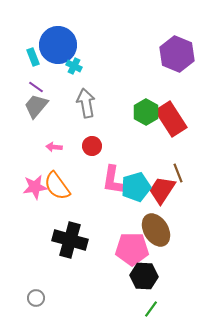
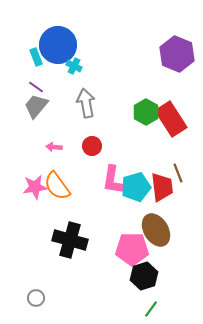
cyan rectangle: moved 3 px right
red trapezoid: moved 3 px up; rotated 140 degrees clockwise
black hexagon: rotated 20 degrees counterclockwise
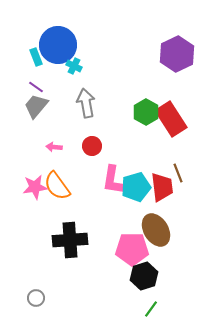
purple hexagon: rotated 12 degrees clockwise
black cross: rotated 20 degrees counterclockwise
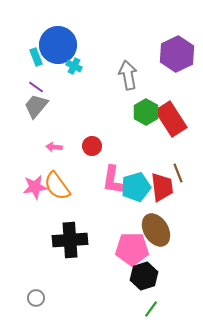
gray arrow: moved 42 px right, 28 px up
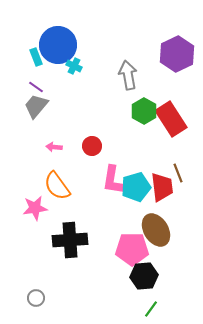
green hexagon: moved 2 px left, 1 px up
pink star: moved 21 px down
black hexagon: rotated 12 degrees clockwise
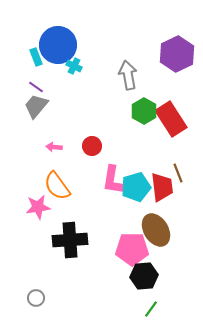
pink star: moved 3 px right, 1 px up
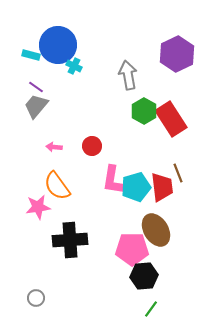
cyan rectangle: moved 5 px left, 2 px up; rotated 54 degrees counterclockwise
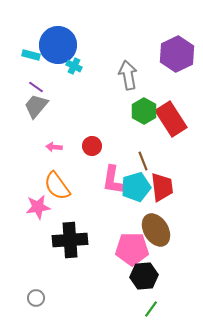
brown line: moved 35 px left, 12 px up
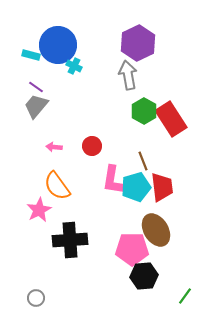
purple hexagon: moved 39 px left, 11 px up
pink star: moved 1 px right, 3 px down; rotated 20 degrees counterclockwise
green line: moved 34 px right, 13 px up
